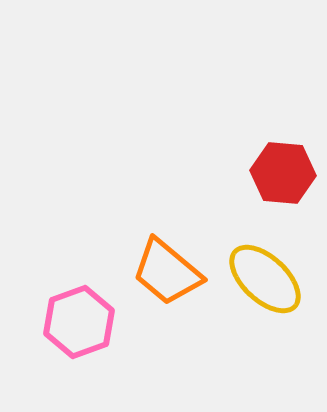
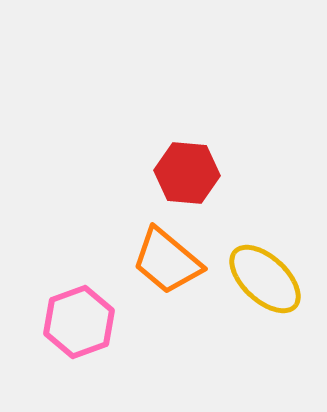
red hexagon: moved 96 px left
orange trapezoid: moved 11 px up
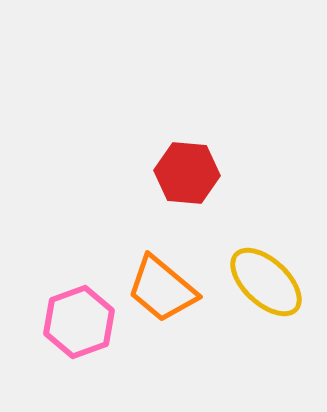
orange trapezoid: moved 5 px left, 28 px down
yellow ellipse: moved 1 px right, 3 px down
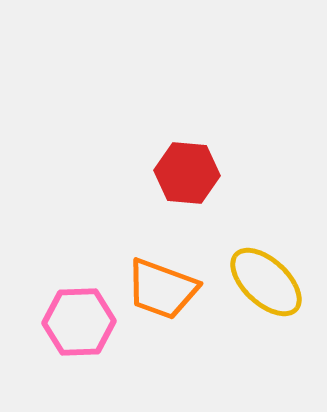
orange trapezoid: rotated 20 degrees counterclockwise
pink hexagon: rotated 18 degrees clockwise
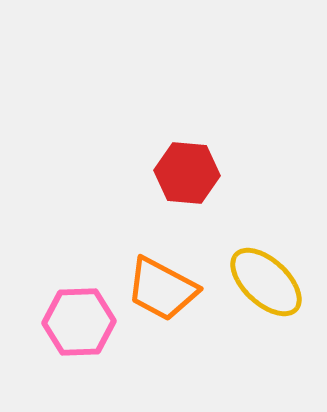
orange trapezoid: rotated 8 degrees clockwise
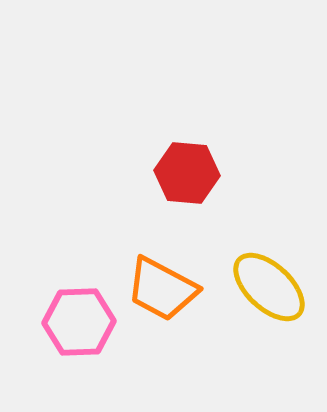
yellow ellipse: moved 3 px right, 5 px down
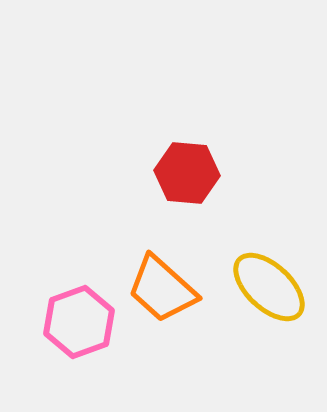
orange trapezoid: rotated 14 degrees clockwise
pink hexagon: rotated 18 degrees counterclockwise
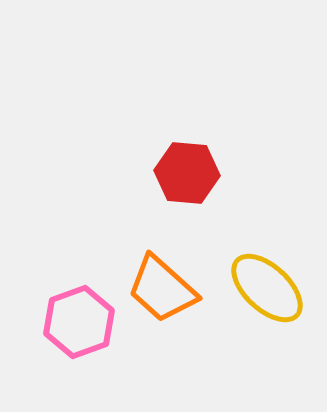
yellow ellipse: moved 2 px left, 1 px down
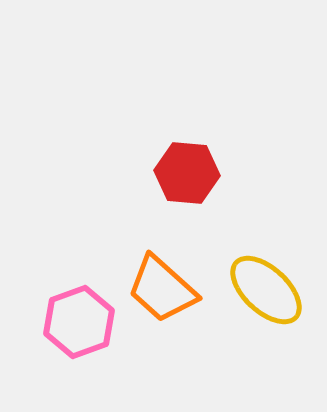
yellow ellipse: moved 1 px left, 2 px down
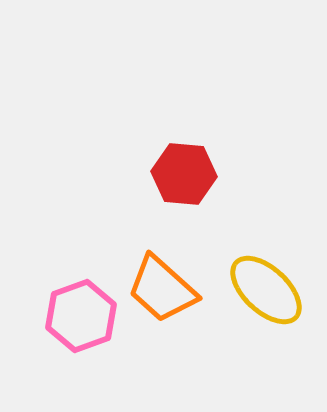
red hexagon: moved 3 px left, 1 px down
pink hexagon: moved 2 px right, 6 px up
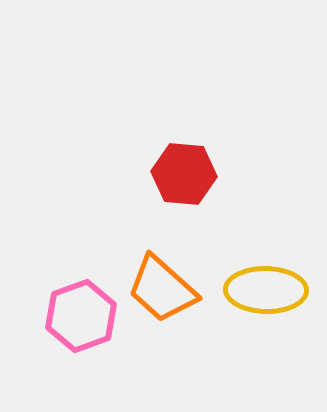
yellow ellipse: rotated 42 degrees counterclockwise
